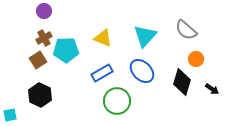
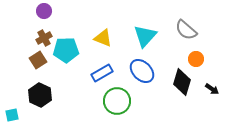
cyan square: moved 2 px right
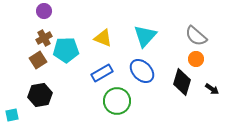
gray semicircle: moved 10 px right, 6 px down
black hexagon: rotated 25 degrees clockwise
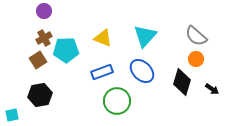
blue rectangle: moved 1 px up; rotated 10 degrees clockwise
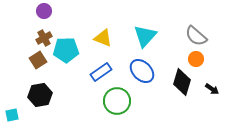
blue rectangle: moved 1 px left; rotated 15 degrees counterclockwise
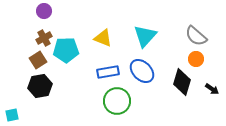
blue rectangle: moved 7 px right; rotated 25 degrees clockwise
black hexagon: moved 9 px up
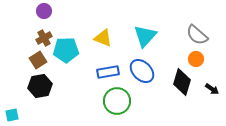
gray semicircle: moved 1 px right, 1 px up
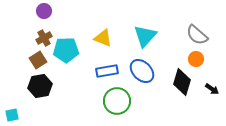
blue rectangle: moved 1 px left, 1 px up
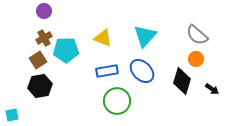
black diamond: moved 1 px up
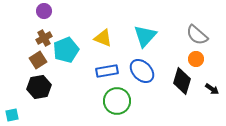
cyan pentagon: rotated 20 degrees counterclockwise
black hexagon: moved 1 px left, 1 px down
